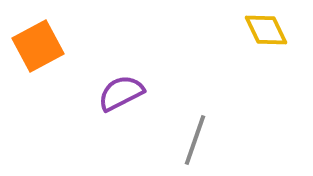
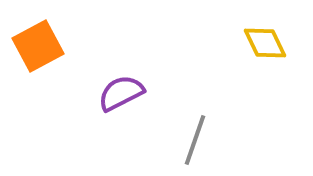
yellow diamond: moved 1 px left, 13 px down
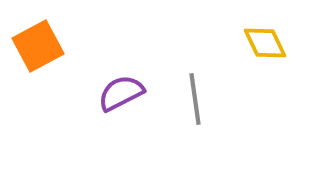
gray line: moved 41 px up; rotated 27 degrees counterclockwise
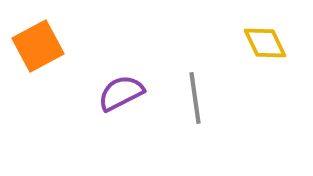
gray line: moved 1 px up
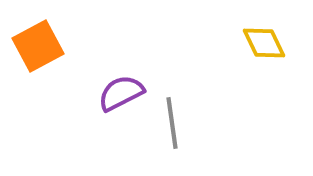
yellow diamond: moved 1 px left
gray line: moved 23 px left, 25 px down
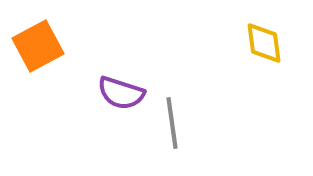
yellow diamond: rotated 18 degrees clockwise
purple semicircle: rotated 135 degrees counterclockwise
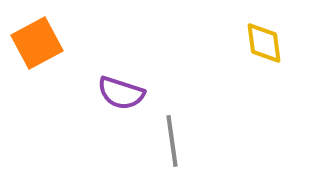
orange square: moved 1 px left, 3 px up
gray line: moved 18 px down
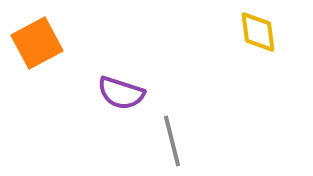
yellow diamond: moved 6 px left, 11 px up
gray line: rotated 6 degrees counterclockwise
